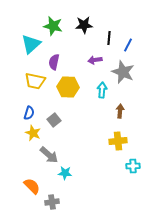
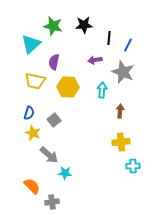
yellow cross: moved 3 px right, 1 px down
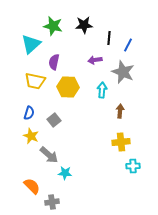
yellow star: moved 2 px left, 3 px down
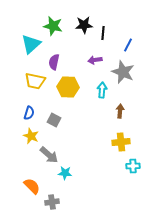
black line: moved 6 px left, 5 px up
gray square: rotated 24 degrees counterclockwise
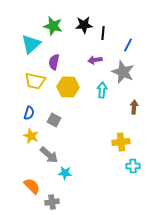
brown arrow: moved 14 px right, 4 px up
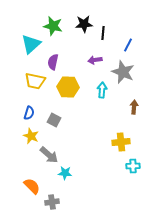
black star: moved 1 px up
purple semicircle: moved 1 px left
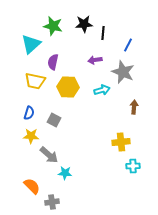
cyan arrow: rotated 70 degrees clockwise
yellow star: rotated 21 degrees counterclockwise
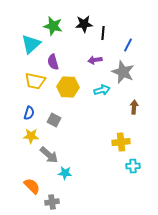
purple semicircle: rotated 28 degrees counterclockwise
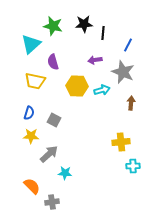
yellow hexagon: moved 9 px right, 1 px up
brown arrow: moved 3 px left, 4 px up
gray arrow: moved 1 px up; rotated 84 degrees counterclockwise
